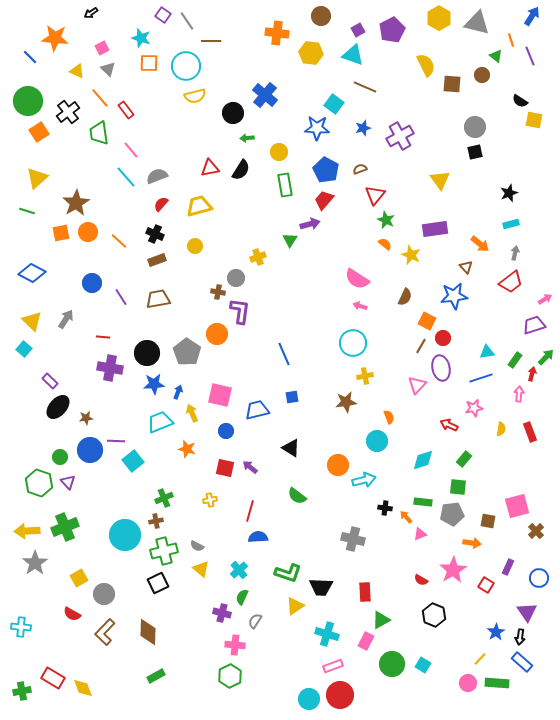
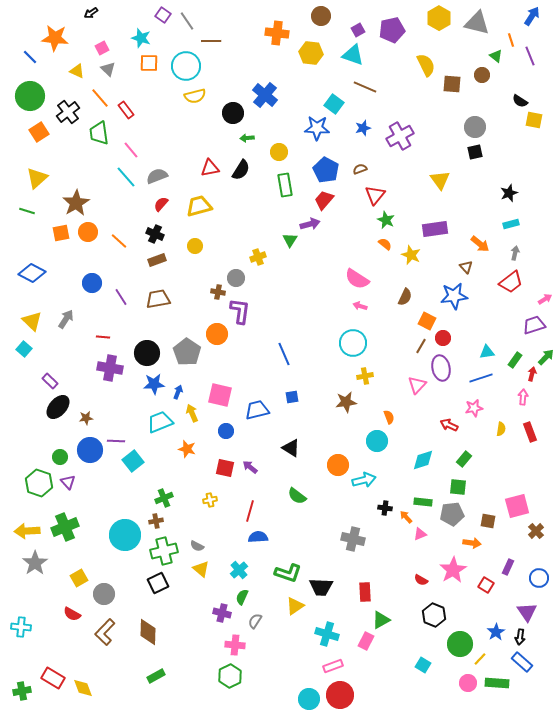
purple pentagon at (392, 30): rotated 15 degrees clockwise
green circle at (28, 101): moved 2 px right, 5 px up
pink arrow at (519, 394): moved 4 px right, 3 px down
green circle at (392, 664): moved 68 px right, 20 px up
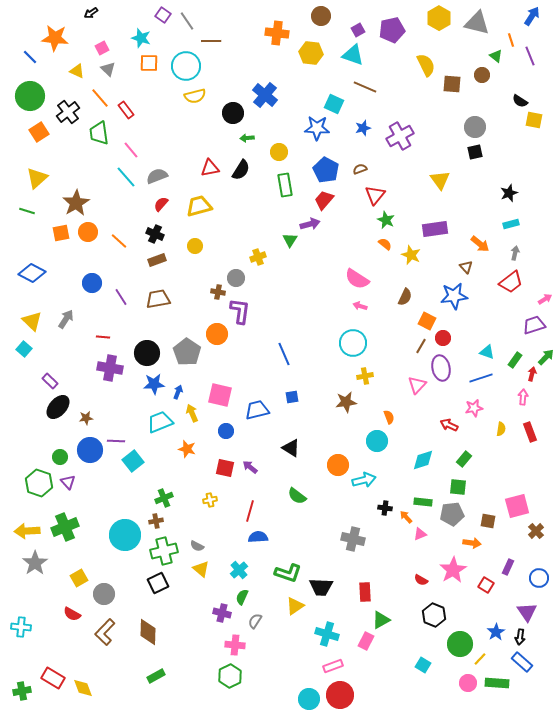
cyan square at (334, 104): rotated 12 degrees counterclockwise
cyan triangle at (487, 352): rotated 28 degrees clockwise
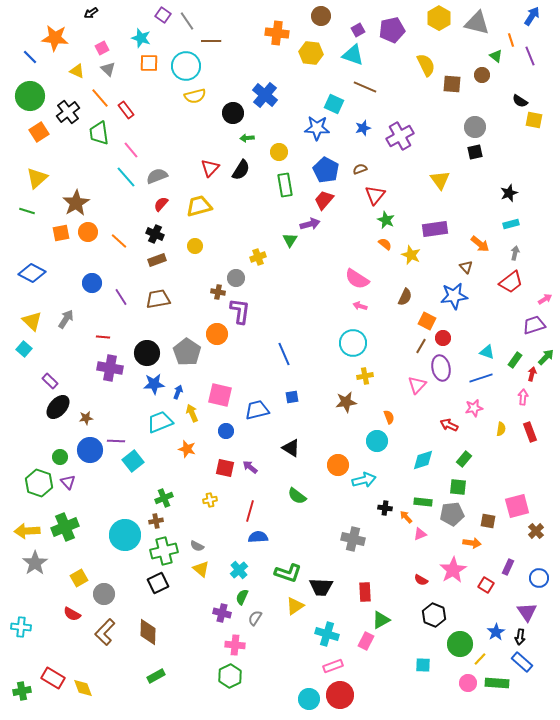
red triangle at (210, 168): rotated 36 degrees counterclockwise
gray semicircle at (255, 621): moved 3 px up
cyan square at (423, 665): rotated 28 degrees counterclockwise
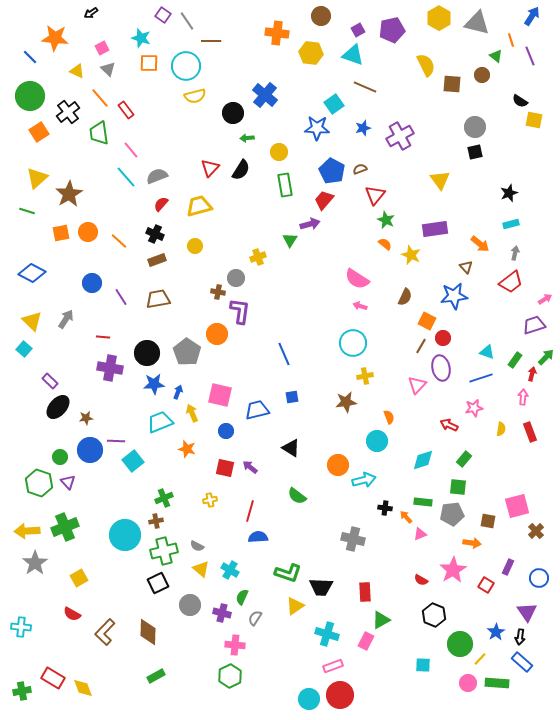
cyan square at (334, 104): rotated 30 degrees clockwise
blue pentagon at (326, 170): moved 6 px right, 1 px down
brown star at (76, 203): moved 7 px left, 9 px up
cyan cross at (239, 570): moved 9 px left; rotated 18 degrees counterclockwise
gray circle at (104, 594): moved 86 px right, 11 px down
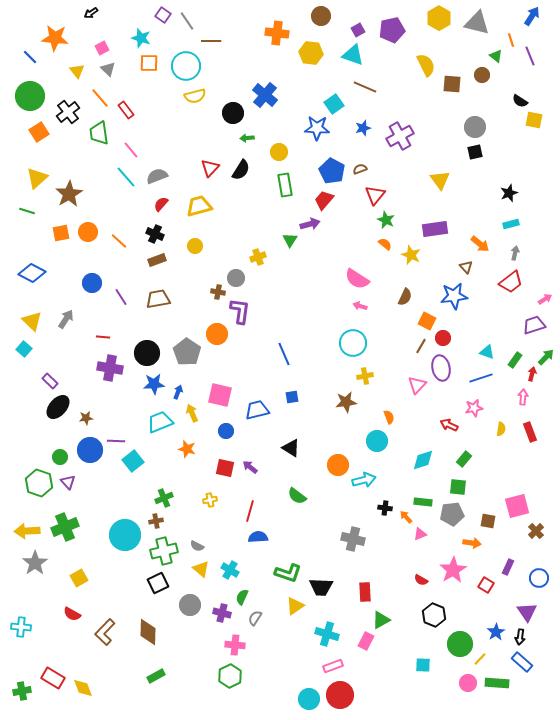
yellow triangle at (77, 71): rotated 28 degrees clockwise
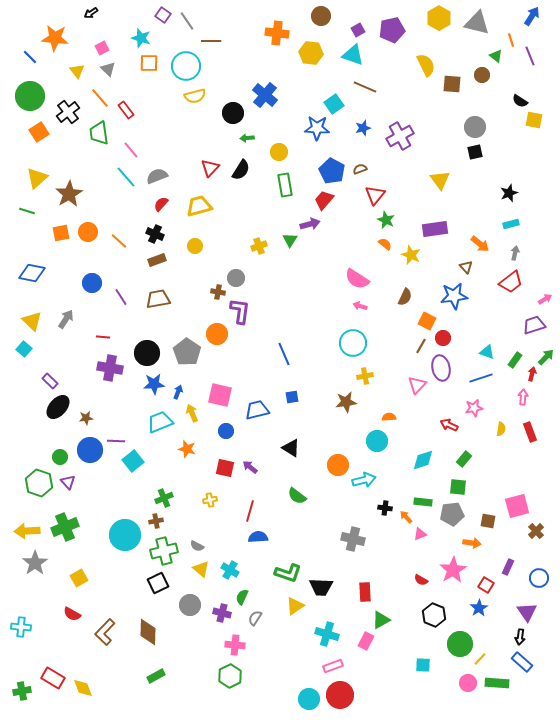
yellow cross at (258, 257): moved 1 px right, 11 px up
blue diamond at (32, 273): rotated 16 degrees counterclockwise
orange semicircle at (389, 417): rotated 72 degrees counterclockwise
blue star at (496, 632): moved 17 px left, 24 px up
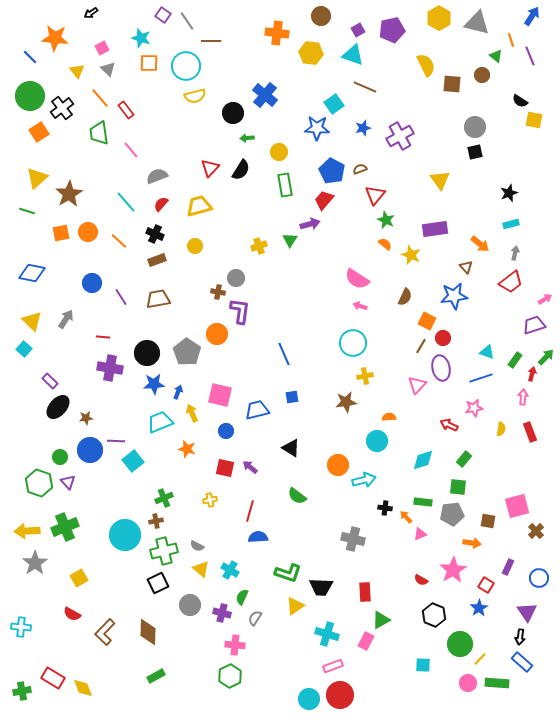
black cross at (68, 112): moved 6 px left, 4 px up
cyan line at (126, 177): moved 25 px down
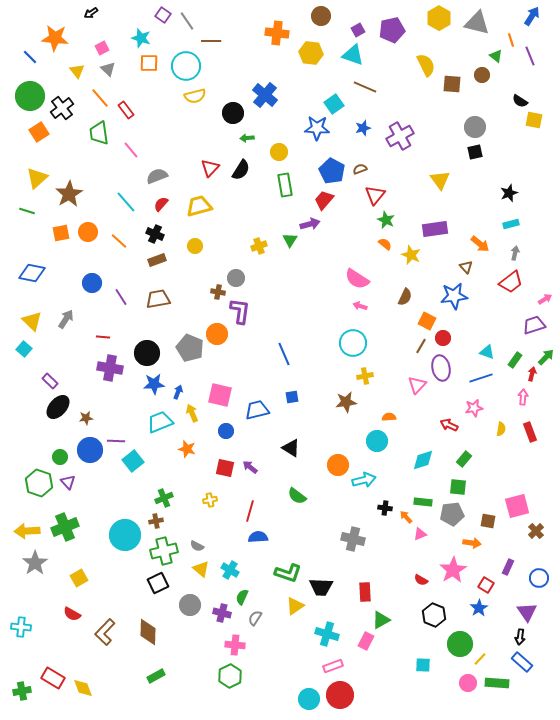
gray pentagon at (187, 352): moved 3 px right, 4 px up; rotated 12 degrees counterclockwise
